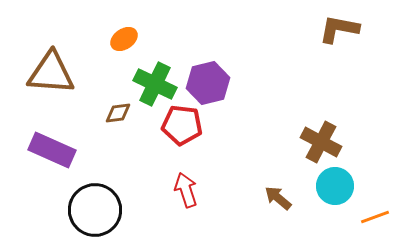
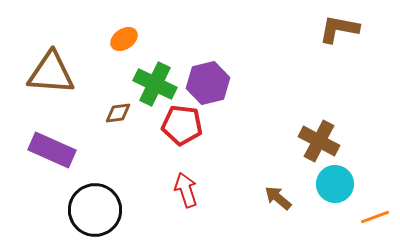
brown cross: moved 2 px left, 1 px up
cyan circle: moved 2 px up
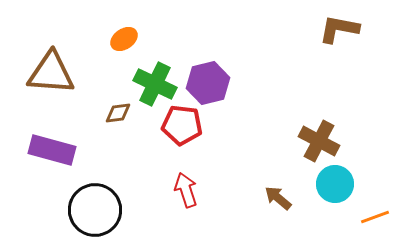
purple rectangle: rotated 9 degrees counterclockwise
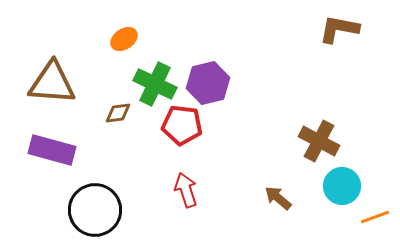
brown triangle: moved 1 px right, 10 px down
cyan circle: moved 7 px right, 2 px down
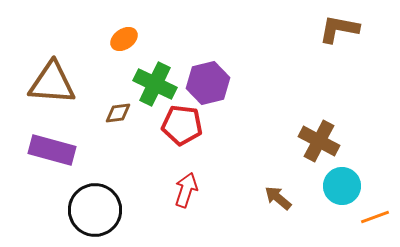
red arrow: rotated 36 degrees clockwise
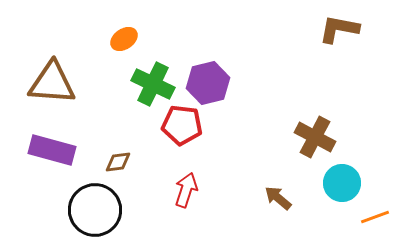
green cross: moved 2 px left
brown diamond: moved 49 px down
brown cross: moved 4 px left, 4 px up
cyan circle: moved 3 px up
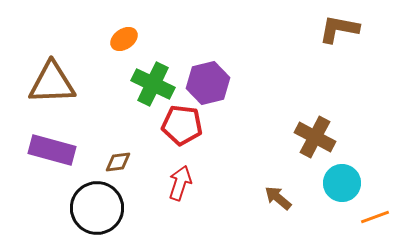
brown triangle: rotated 6 degrees counterclockwise
red arrow: moved 6 px left, 7 px up
black circle: moved 2 px right, 2 px up
